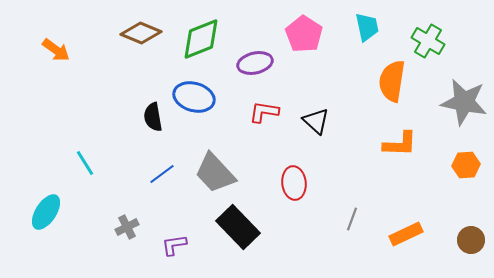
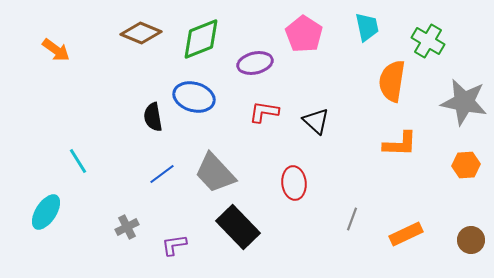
cyan line: moved 7 px left, 2 px up
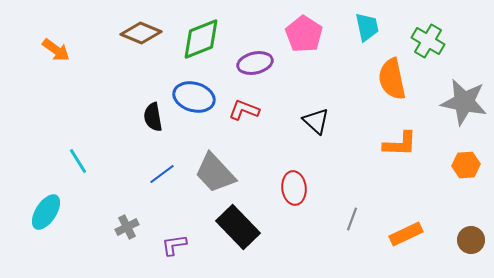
orange semicircle: moved 2 px up; rotated 21 degrees counterclockwise
red L-shape: moved 20 px left, 2 px up; rotated 12 degrees clockwise
red ellipse: moved 5 px down
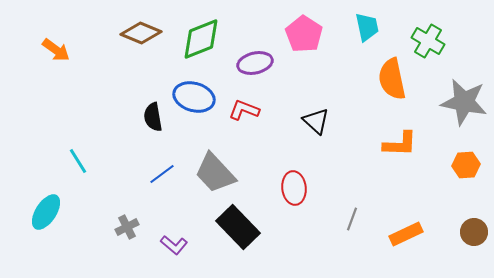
brown circle: moved 3 px right, 8 px up
purple L-shape: rotated 132 degrees counterclockwise
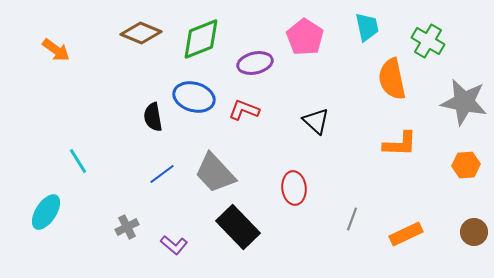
pink pentagon: moved 1 px right, 3 px down
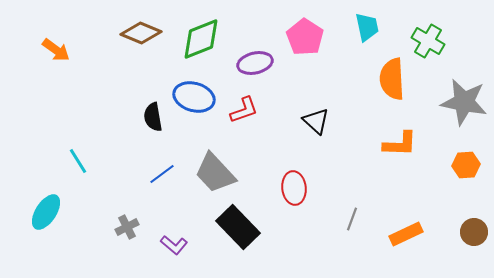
orange semicircle: rotated 9 degrees clockwise
red L-shape: rotated 140 degrees clockwise
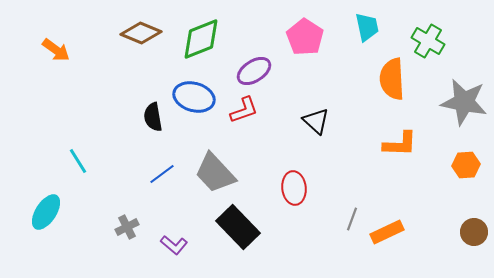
purple ellipse: moved 1 px left, 8 px down; rotated 20 degrees counterclockwise
orange rectangle: moved 19 px left, 2 px up
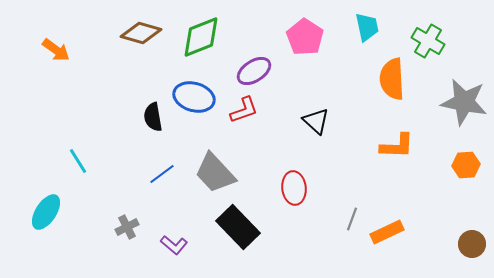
brown diamond: rotated 6 degrees counterclockwise
green diamond: moved 2 px up
orange L-shape: moved 3 px left, 2 px down
brown circle: moved 2 px left, 12 px down
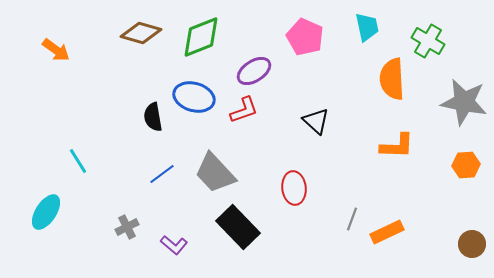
pink pentagon: rotated 9 degrees counterclockwise
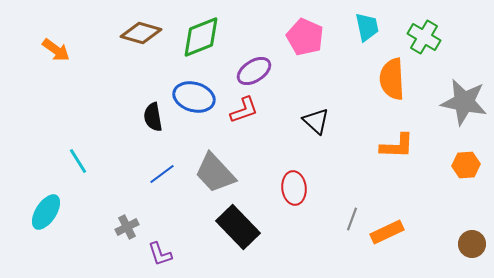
green cross: moved 4 px left, 4 px up
purple L-shape: moved 14 px left, 9 px down; rotated 32 degrees clockwise
